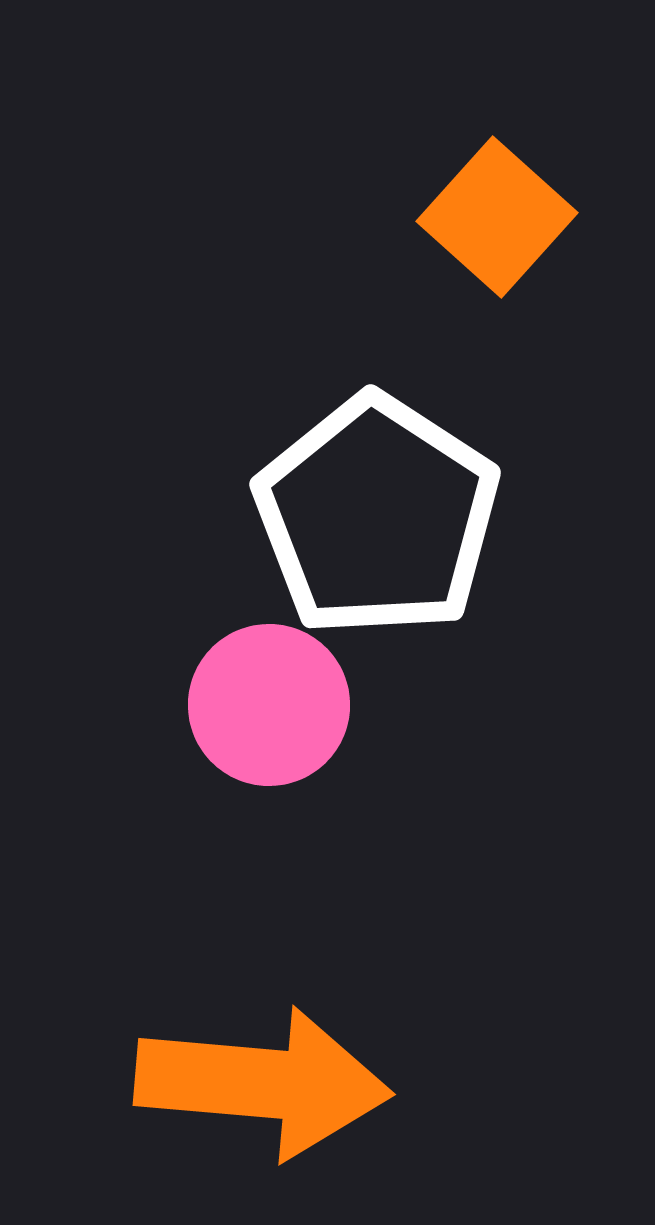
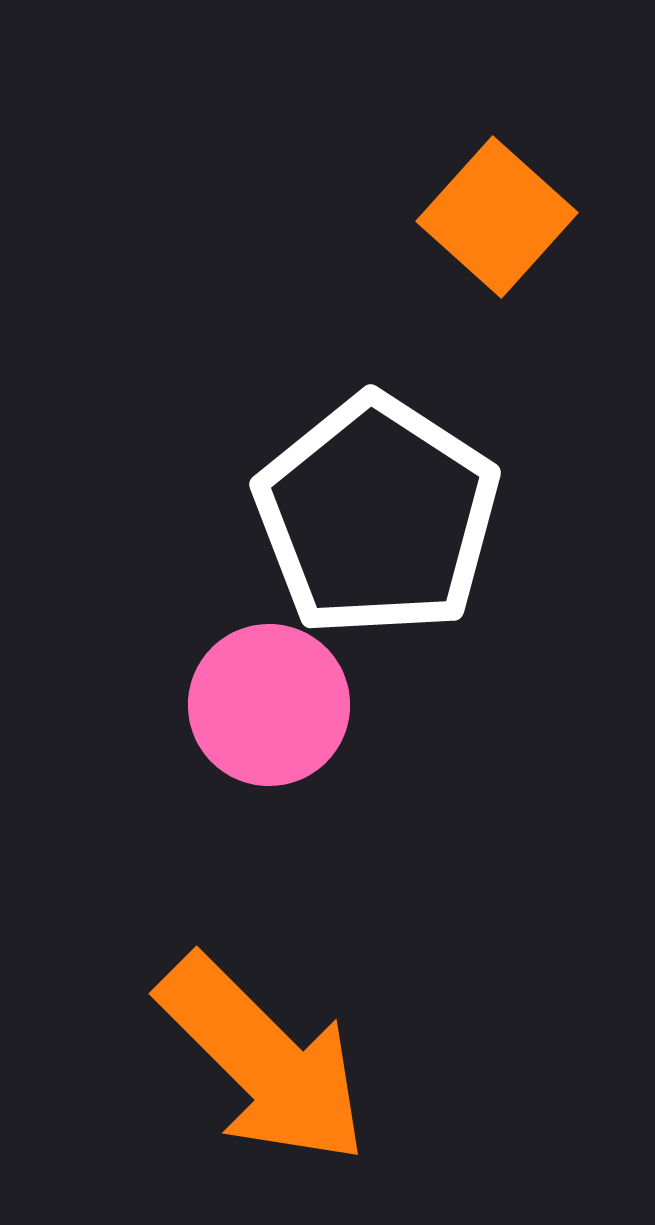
orange arrow: moved 23 px up; rotated 40 degrees clockwise
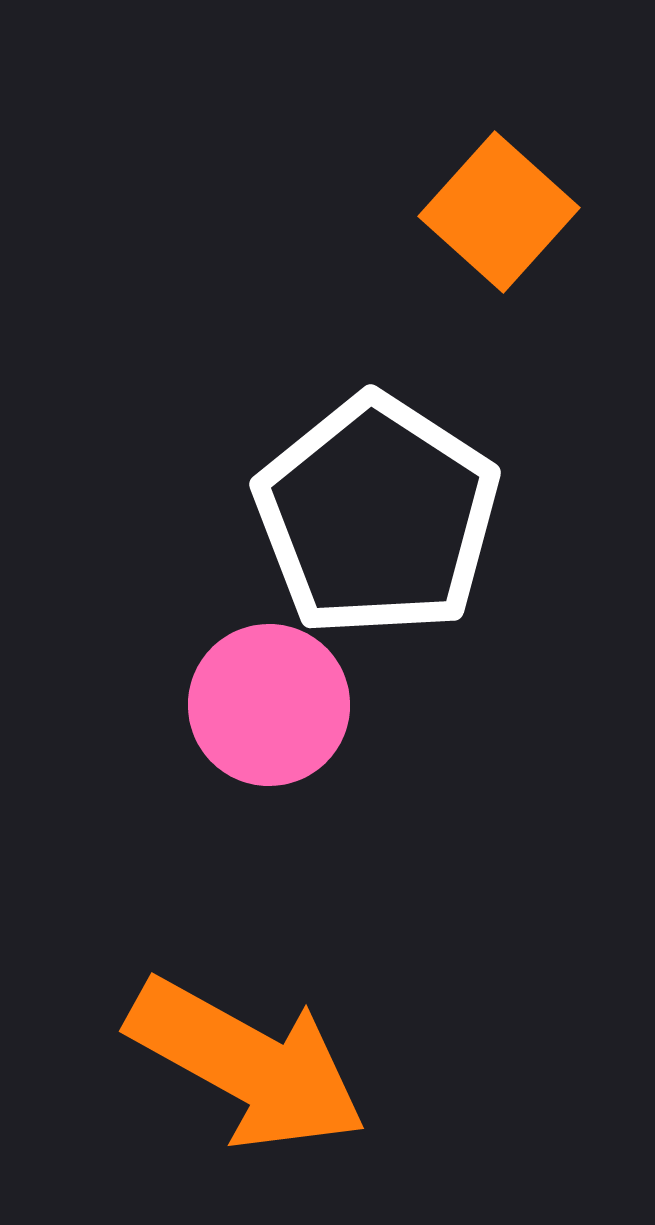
orange square: moved 2 px right, 5 px up
orange arrow: moved 16 px left, 4 px down; rotated 16 degrees counterclockwise
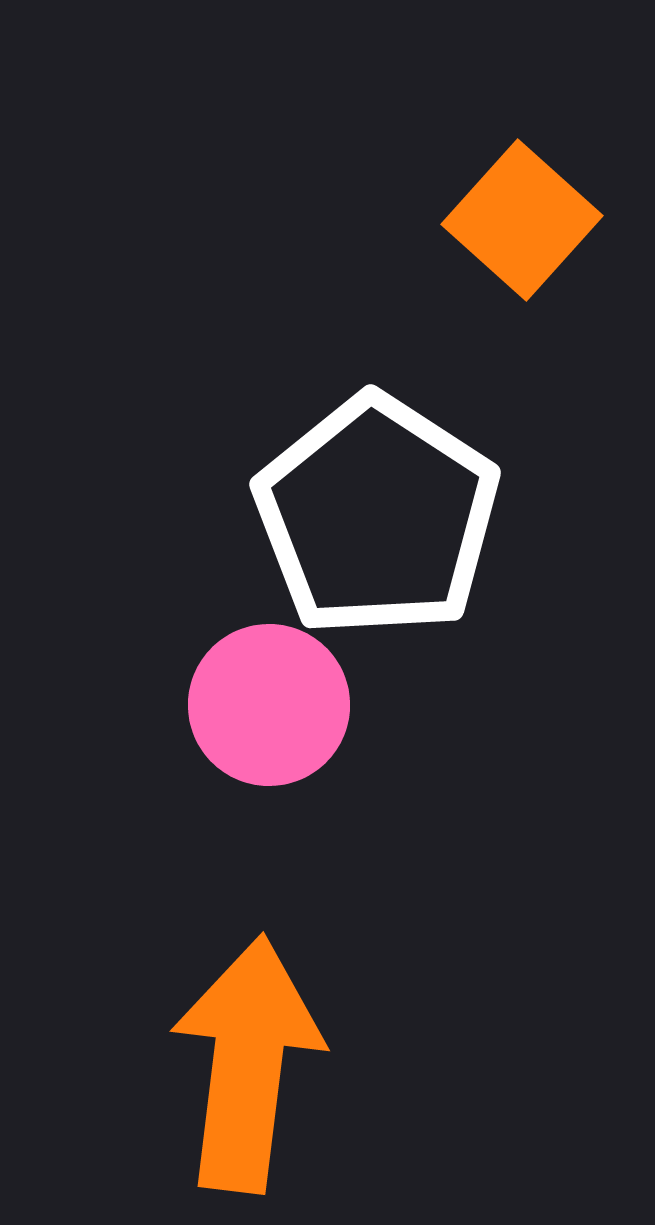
orange square: moved 23 px right, 8 px down
orange arrow: rotated 112 degrees counterclockwise
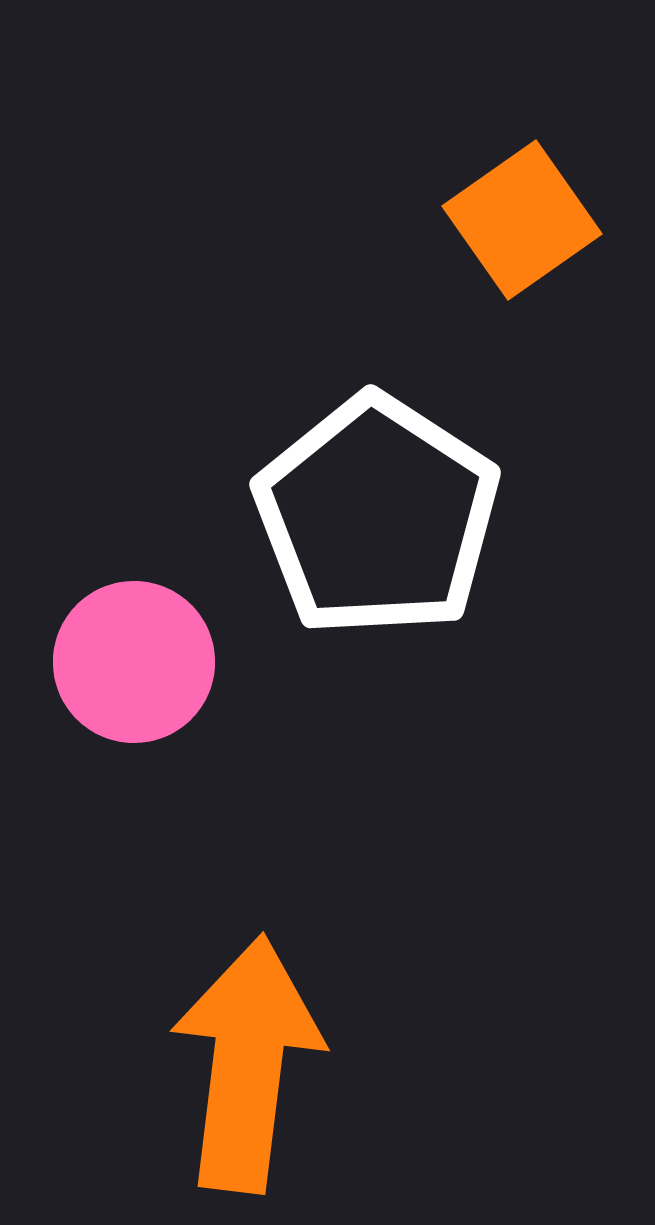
orange square: rotated 13 degrees clockwise
pink circle: moved 135 px left, 43 px up
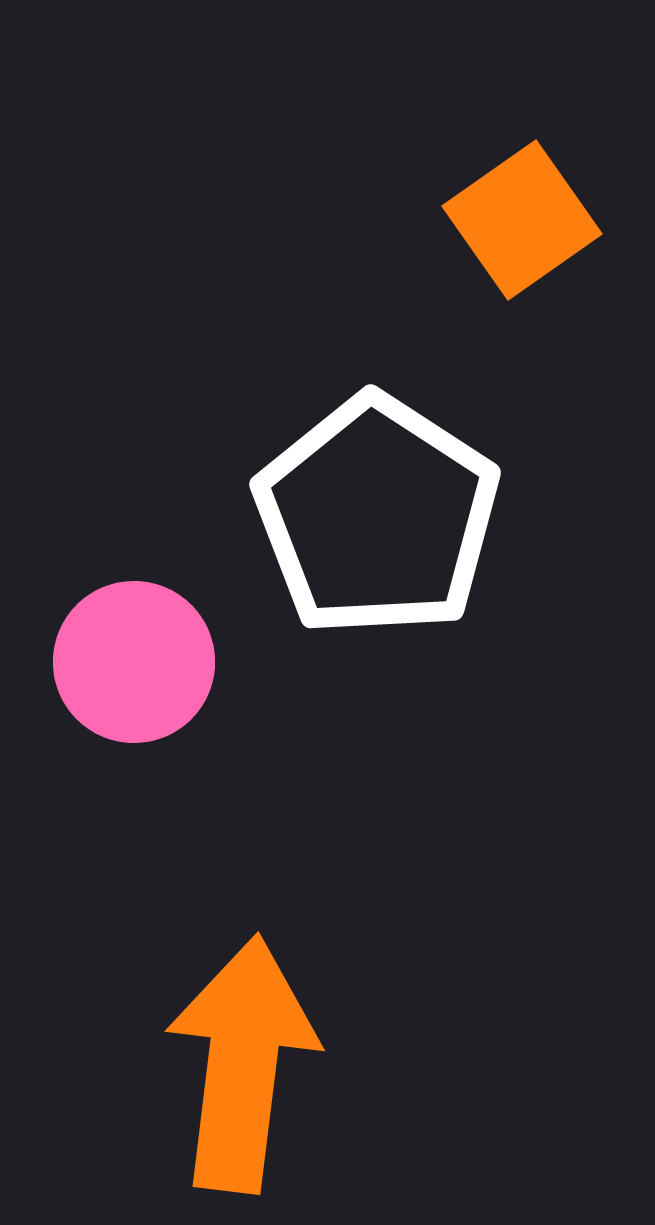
orange arrow: moved 5 px left
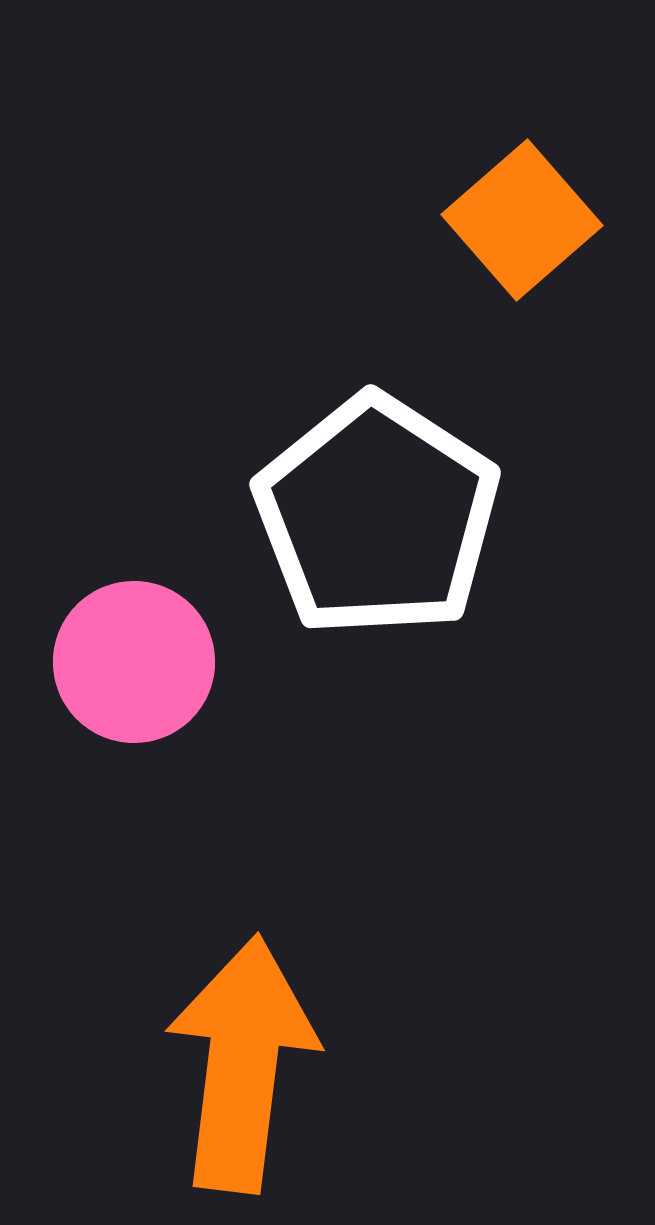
orange square: rotated 6 degrees counterclockwise
